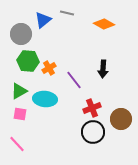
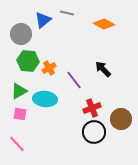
black arrow: rotated 132 degrees clockwise
black circle: moved 1 px right
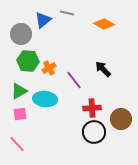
red cross: rotated 18 degrees clockwise
pink square: rotated 16 degrees counterclockwise
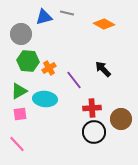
blue triangle: moved 1 px right, 3 px up; rotated 24 degrees clockwise
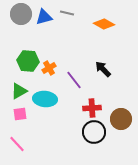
gray circle: moved 20 px up
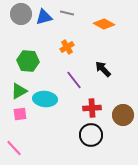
orange cross: moved 18 px right, 21 px up
brown circle: moved 2 px right, 4 px up
black circle: moved 3 px left, 3 px down
pink line: moved 3 px left, 4 px down
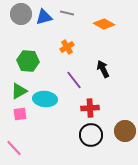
black arrow: rotated 18 degrees clockwise
red cross: moved 2 px left
brown circle: moved 2 px right, 16 px down
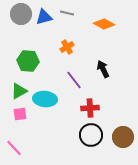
brown circle: moved 2 px left, 6 px down
